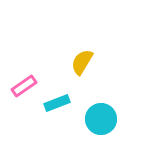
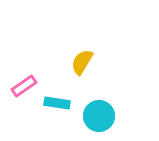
cyan rectangle: rotated 30 degrees clockwise
cyan circle: moved 2 px left, 3 px up
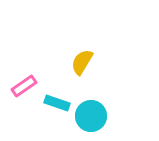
cyan rectangle: rotated 10 degrees clockwise
cyan circle: moved 8 px left
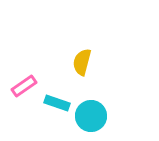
yellow semicircle: rotated 16 degrees counterclockwise
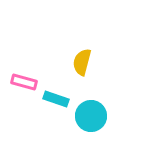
pink rectangle: moved 4 px up; rotated 50 degrees clockwise
cyan rectangle: moved 1 px left, 4 px up
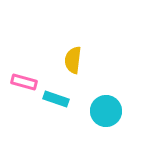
yellow semicircle: moved 9 px left, 2 px up; rotated 8 degrees counterclockwise
cyan circle: moved 15 px right, 5 px up
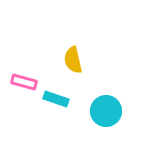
yellow semicircle: rotated 20 degrees counterclockwise
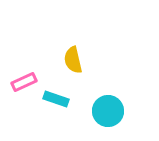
pink rectangle: rotated 40 degrees counterclockwise
cyan circle: moved 2 px right
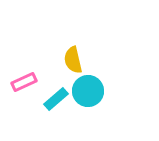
cyan rectangle: rotated 60 degrees counterclockwise
cyan circle: moved 20 px left, 20 px up
